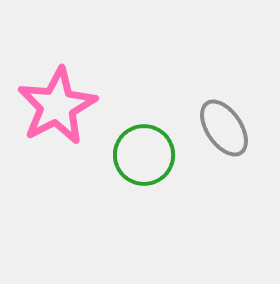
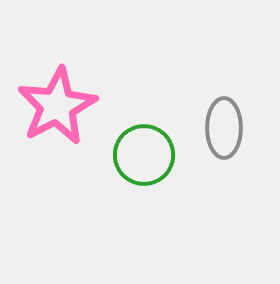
gray ellipse: rotated 34 degrees clockwise
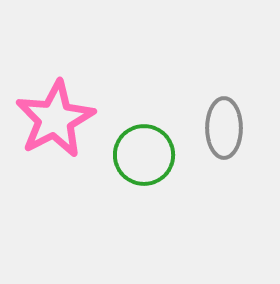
pink star: moved 2 px left, 13 px down
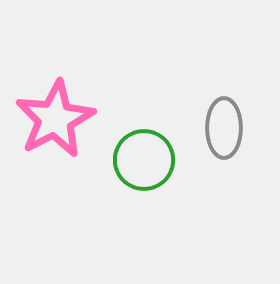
green circle: moved 5 px down
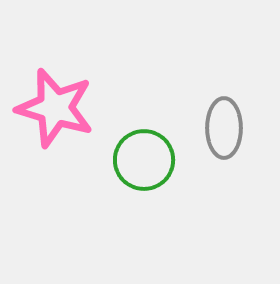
pink star: moved 11 px up; rotated 28 degrees counterclockwise
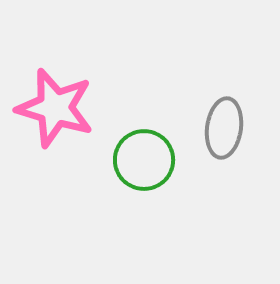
gray ellipse: rotated 8 degrees clockwise
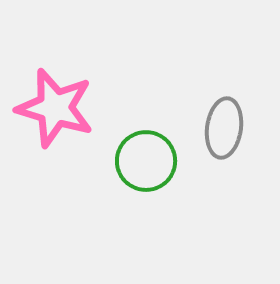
green circle: moved 2 px right, 1 px down
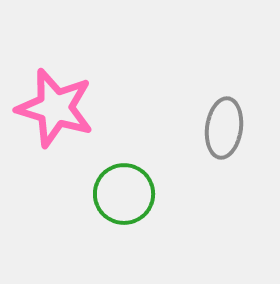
green circle: moved 22 px left, 33 px down
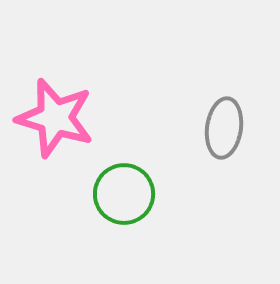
pink star: moved 10 px down
